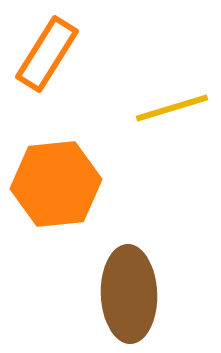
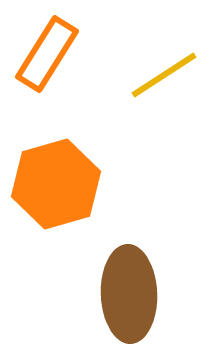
yellow line: moved 8 px left, 33 px up; rotated 16 degrees counterclockwise
orange hexagon: rotated 10 degrees counterclockwise
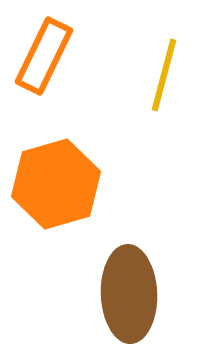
orange rectangle: moved 3 px left, 2 px down; rotated 6 degrees counterclockwise
yellow line: rotated 42 degrees counterclockwise
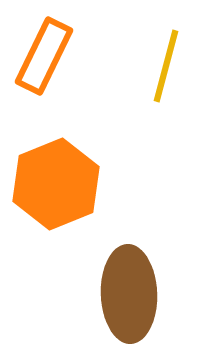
yellow line: moved 2 px right, 9 px up
orange hexagon: rotated 6 degrees counterclockwise
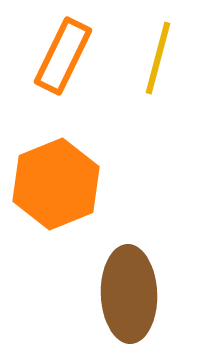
orange rectangle: moved 19 px right
yellow line: moved 8 px left, 8 px up
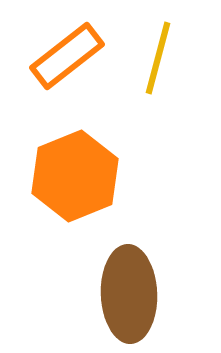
orange rectangle: moved 4 px right; rotated 26 degrees clockwise
orange hexagon: moved 19 px right, 8 px up
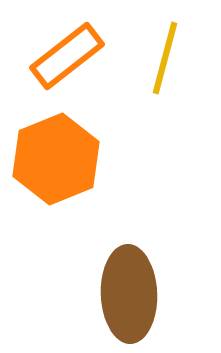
yellow line: moved 7 px right
orange hexagon: moved 19 px left, 17 px up
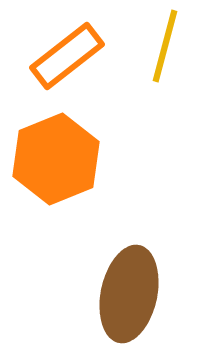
yellow line: moved 12 px up
brown ellipse: rotated 14 degrees clockwise
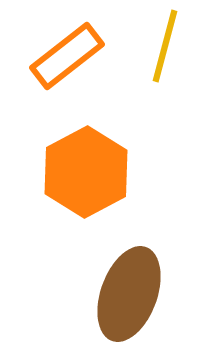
orange hexagon: moved 30 px right, 13 px down; rotated 6 degrees counterclockwise
brown ellipse: rotated 8 degrees clockwise
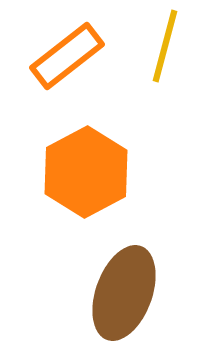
brown ellipse: moved 5 px left, 1 px up
